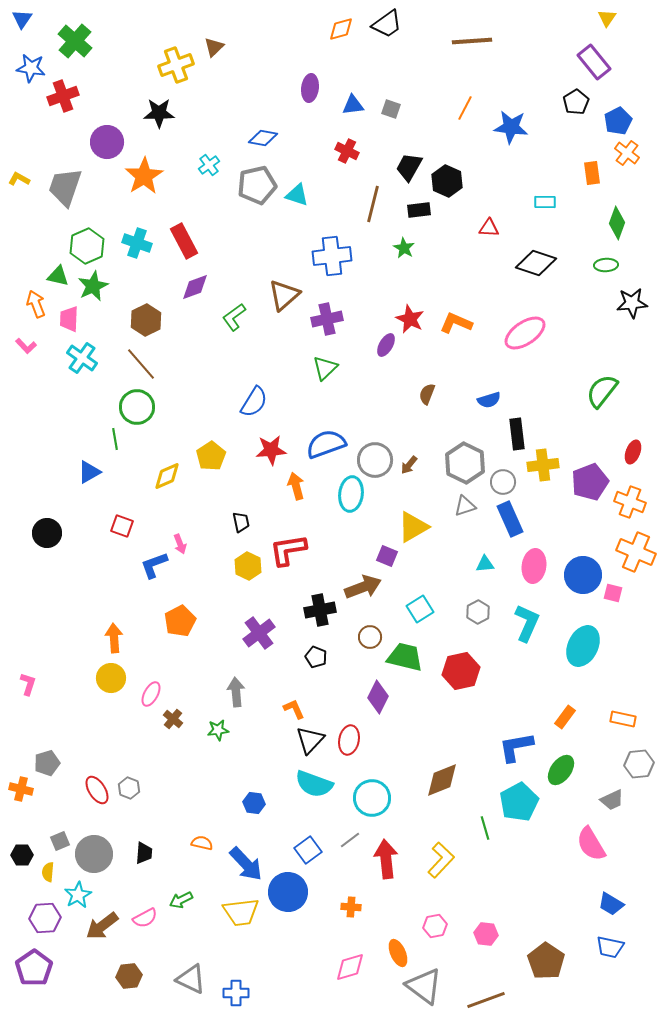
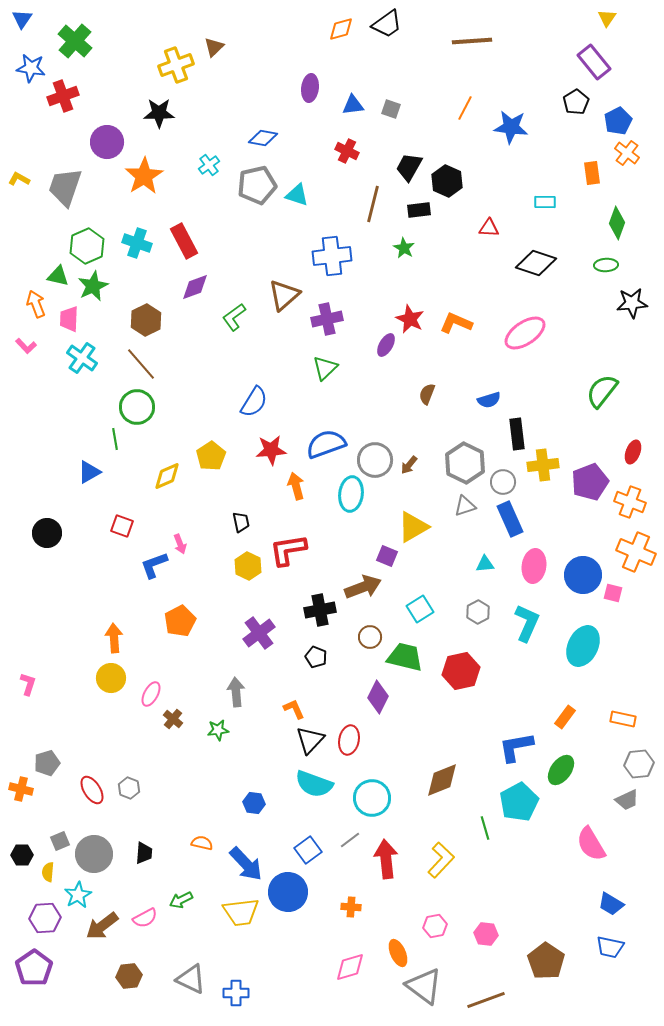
red ellipse at (97, 790): moved 5 px left
gray trapezoid at (612, 800): moved 15 px right
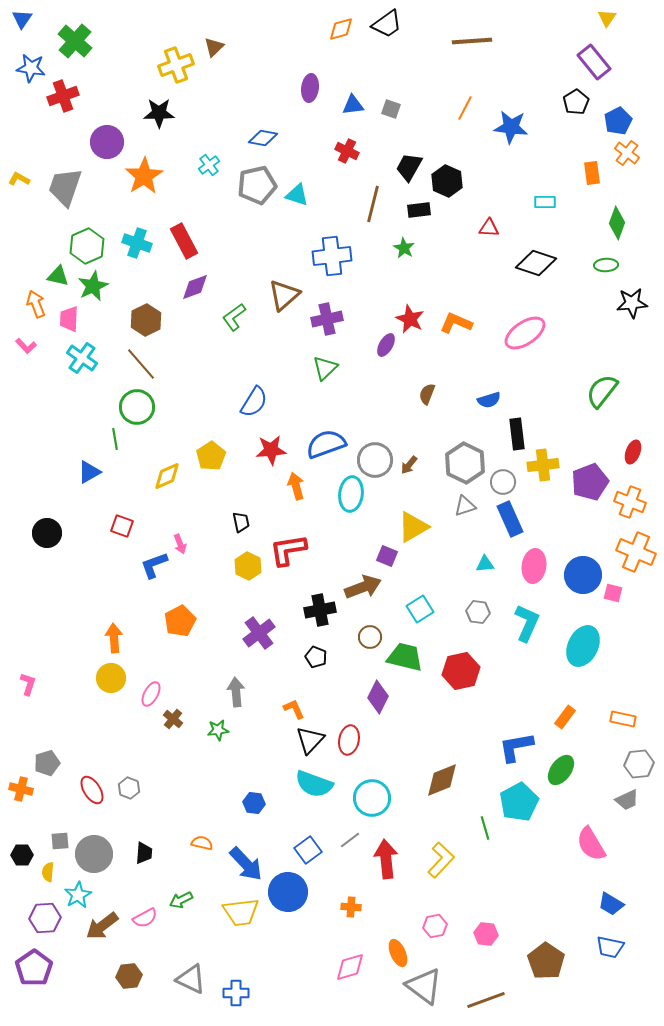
gray hexagon at (478, 612): rotated 25 degrees counterclockwise
gray square at (60, 841): rotated 18 degrees clockwise
